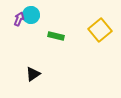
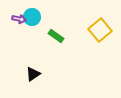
cyan circle: moved 1 px right, 2 px down
purple arrow: rotated 80 degrees clockwise
green rectangle: rotated 21 degrees clockwise
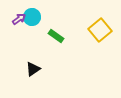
purple arrow: rotated 48 degrees counterclockwise
black triangle: moved 5 px up
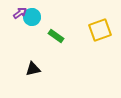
purple arrow: moved 1 px right, 6 px up
yellow square: rotated 20 degrees clockwise
black triangle: rotated 21 degrees clockwise
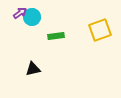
green rectangle: rotated 42 degrees counterclockwise
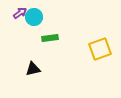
cyan circle: moved 2 px right
yellow square: moved 19 px down
green rectangle: moved 6 px left, 2 px down
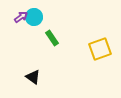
purple arrow: moved 1 px right, 4 px down
green rectangle: moved 2 px right; rotated 63 degrees clockwise
black triangle: moved 8 px down; rotated 49 degrees clockwise
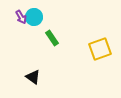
purple arrow: rotated 96 degrees clockwise
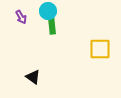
cyan circle: moved 14 px right, 6 px up
green rectangle: moved 12 px up; rotated 28 degrees clockwise
yellow square: rotated 20 degrees clockwise
